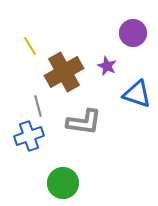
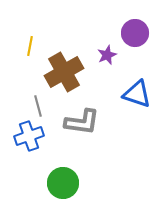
purple circle: moved 2 px right
yellow line: rotated 42 degrees clockwise
purple star: moved 11 px up; rotated 24 degrees clockwise
gray L-shape: moved 2 px left
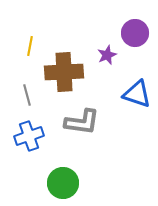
brown cross: rotated 27 degrees clockwise
gray line: moved 11 px left, 11 px up
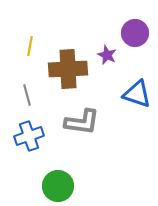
purple star: rotated 24 degrees counterclockwise
brown cross: moved 4 px right, 3 px up
green circle: moved 5 px left, 3 px down
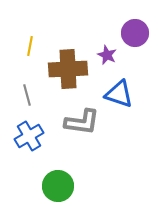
blue triangle: moved 18 px left
blue cross: rotated 12 degrees counterclockwise
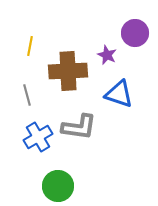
brown cross: moved 2 px down
gray L-shape: moved 3 px left, 5 px down
blue cross: moved 9 px right, 1 px down
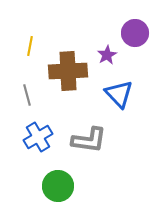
purple star: rotated 18 degrees clockwise
blue triangle: rotated 28 degrees clockwise
gray L-shape: moved 10 px right, 13 px down
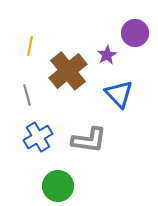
brown cross: rotated 36 degrees counterclockwise
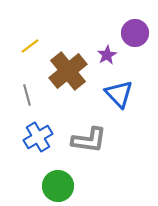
yellow line: rotated 42 degrees clockwise
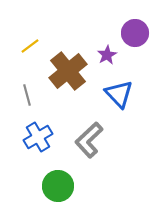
gray L-shape: rotated 129 degrees clockwise
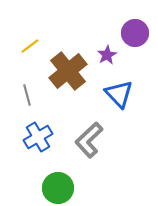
green circle: moved 2 px down
